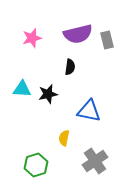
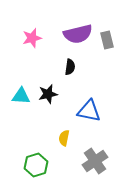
cyan triangle: moved 1 px left, 7 px down
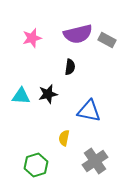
gray rectangle: rotated 48 degrees counterclockwise
